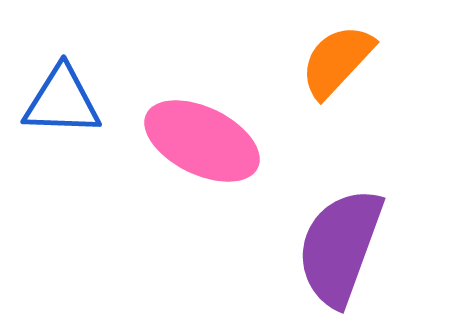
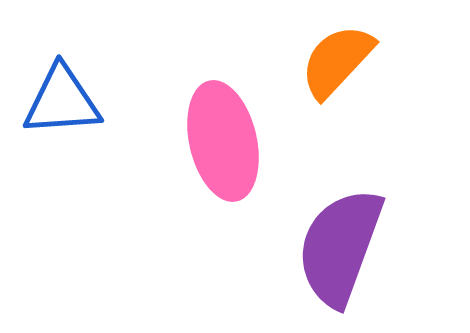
blue triangle: rotated 6 degrees counterclockwise
pink ellipse: moved 21 px right; rotated 51 degrees clockwise
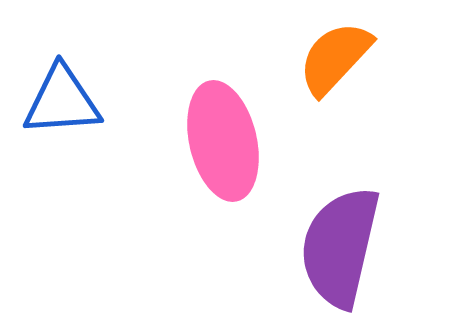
orange semicircle: moved 2 px left, 3 px up
purple semicircle: rotated 7 degrees counterclockwise
